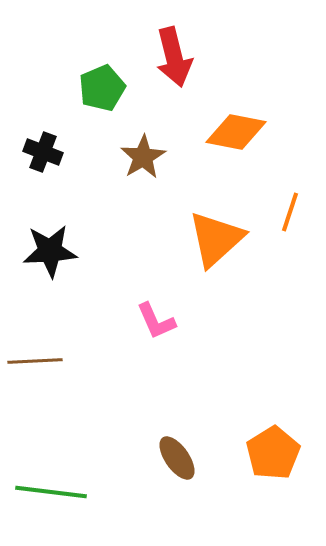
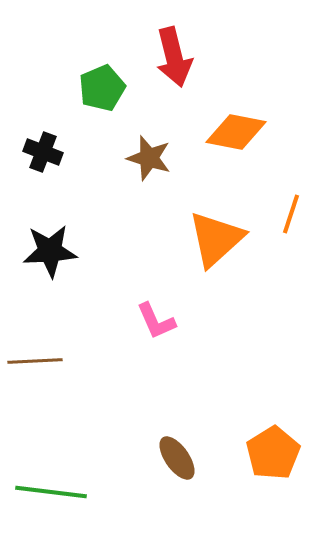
brown star: moved 6 px right, 1 px down; rotated 24 degrees counterclockwise
orange line: moved 1 px right, 2 px down
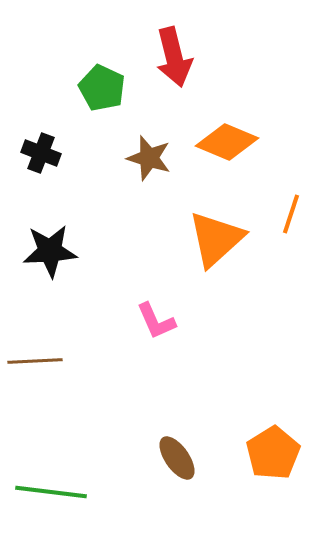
green pentagon: rotated 24 degrees counterclockwise
orange diamond: moved 9 px left, 10 px down; rotated 12 degrees clockwise
black cross: moved 2 px left, 1 px down
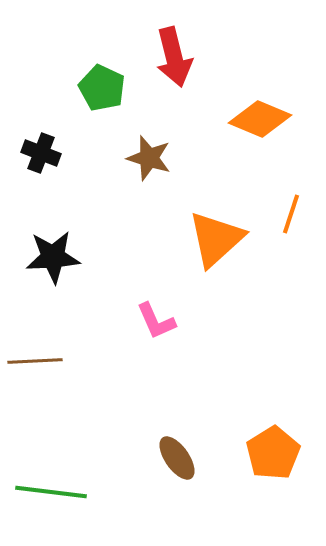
orange diamond: moved 33 px right, 23 px up
black star: moved 3 px right, 6 px down
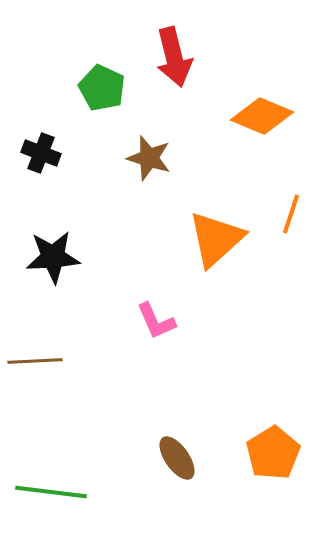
orange diamond: moved 2 px right, 3 px up
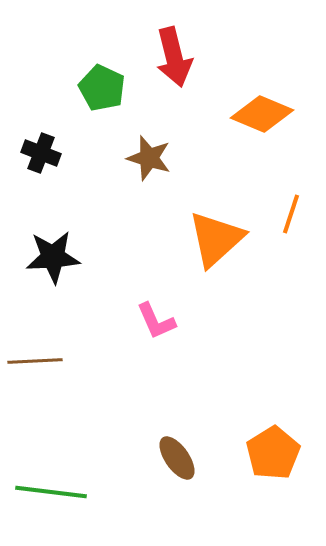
orange diamond: moved 2 px up
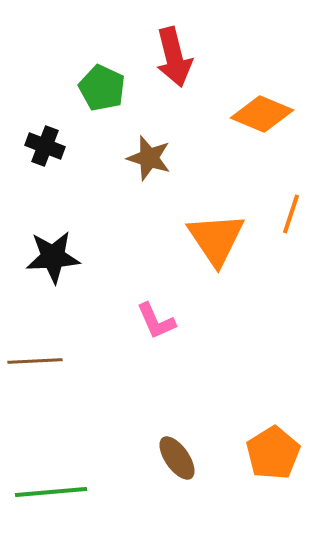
black cross: moved 4 px right, 7 px up
orange triangle: rotated 22 degrees counterclockwise
green line: rotated 12 degrees counterclockwise
